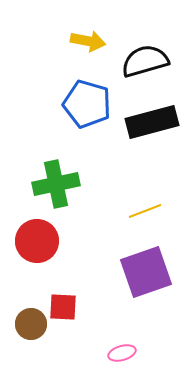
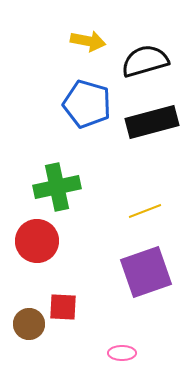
green cross: moved 1 px right, 3 px down
brown circle: moved 2 px left
pink ellipse: rotated 16 degrees clockwise
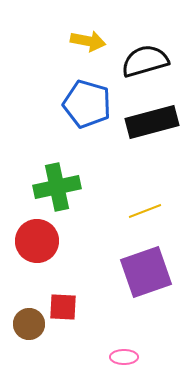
pink ellipse: moved 2 px right, 4 px down
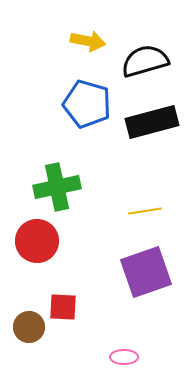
yellow line: rotated 12 degrees clockwise
brown circle: moved 3 px down
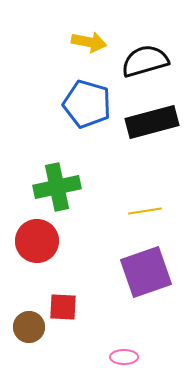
yellow arrow: moved 1 px right, 1 px down
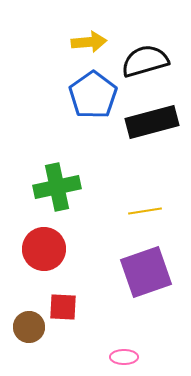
yellow arrow: rotated 16 degrees counterclockwise
blue pentagon: moved 6 px right, 9 px up; rotated 21 degrees clockwise
red circle: moved 7 px right, 8 px down
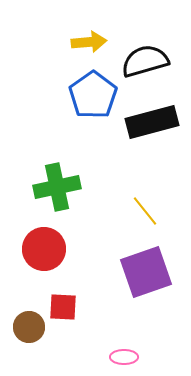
yellow line: rotated 60 degrees clockwise
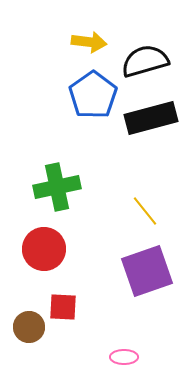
yellow arrow: rotated 12 degrees clockwise
black rectangle: moved 1 px left, 4 px up
purple square: moved 1 px right, 1 px up
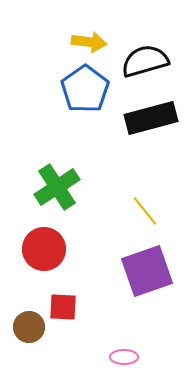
blue pentagon: moved 8 px left, 6 px up
green cross: rotated 21 degrees counterclockwise
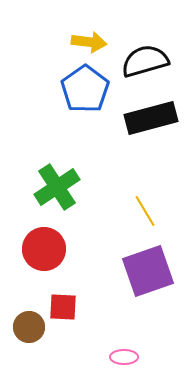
yellow line: rotated 8 degrees clockwise
purple square: moved 1 px right
